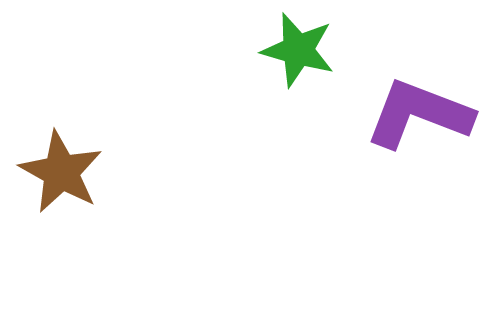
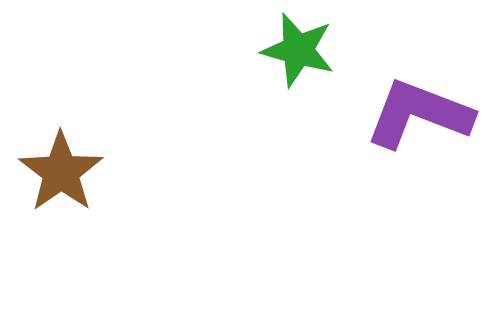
brown star: rotated 8 degrees clockwise
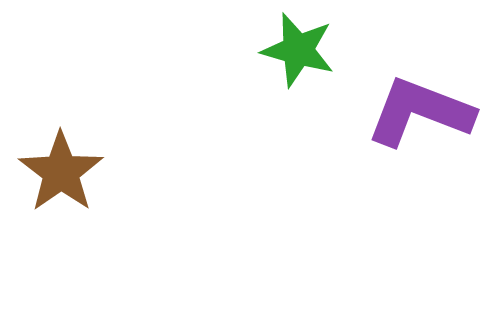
purple L-shape: moved 1 px right, 2 px up
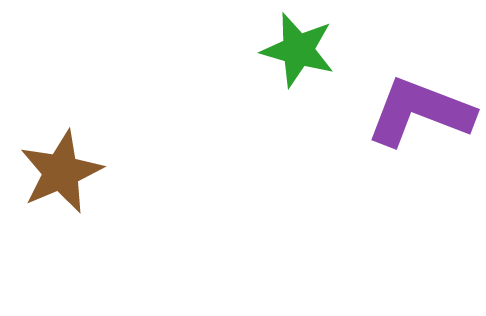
brown star: rotated 12 degrees clockwise
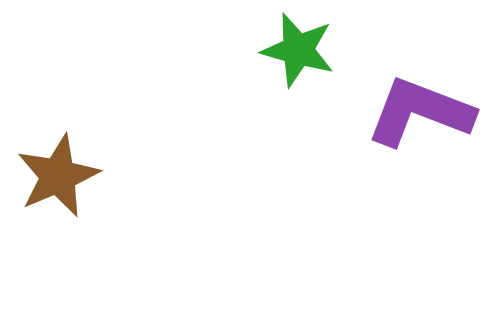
brown star: moved 3 px left, 4 px down
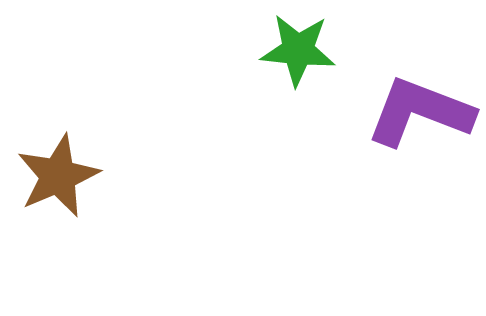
green star: rotated 10 degrees counterclockwise
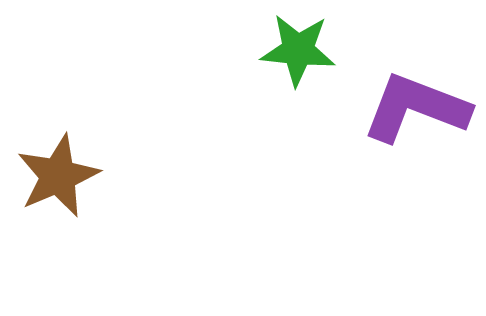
purple L-shape: moved 4 px left, 4 px up
